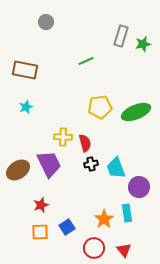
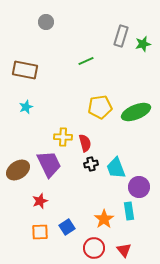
red star: moved 1 px left, 4 px up
cyan rectangle: moved 2 px right, 2 px up
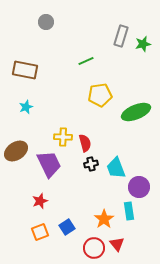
yellow pentagon: moved 12 px up
brown ellipse: moved 2 px left, 19 px up
orange square: rotated 18 degrees counterclockwise
red triangle: moved 7 px left, 6 px up
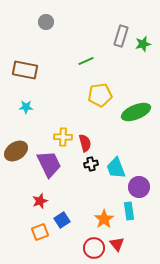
cyan star: rotated 24 degrees clockwise
blue square: moved 5 px left, 7 px up
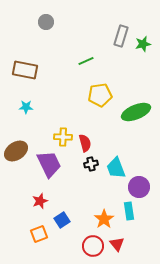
orange square: moved 1 px left, 2 px down
red circle: moved 1 px left, 2 px up
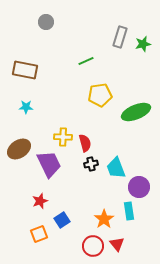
gray rectangle: moved 1 px left, 1 px down
brown ellipse: moved 3 px right, 2 px up
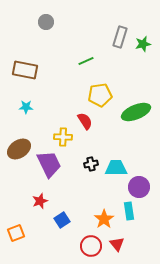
red semicircle: moved 22 px up; rotated 18 degrees counterclockwise
cyan trapezoid: rotated 110 degrees clockwise
orange square: moved 23 px left, 1 px up
red circle: moved 2 px left
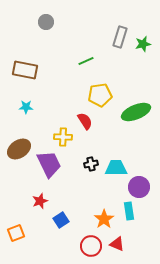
blue square: moved 1 px left
red triangle: rotated 28 degrees counterclockwise
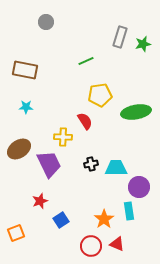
green ellipse: rotated 12 degrees clockwise
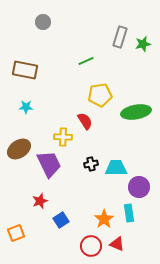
gray circle: moved 3 px left
cyan rectangle: moved 2 px down
